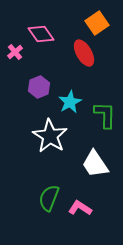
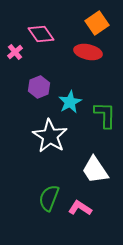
red ellipse: moved 4 px right, 1 px up; rotated 48 degrees counterclockwise
white trapezoid: moved 6 px down
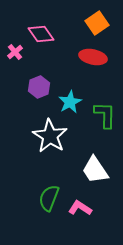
red ellipse: moved 5 px right, 5 px down
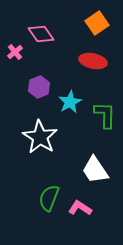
red ellipse: moved 4 px down
white star: moved 10 px left, 1 px down
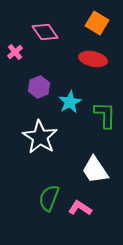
orange square: rotated 25 degrees counterclockwise
pink diamond: moved 4 px right, 2 px up
red ellipse: moved 2 px up
